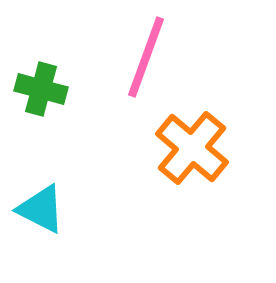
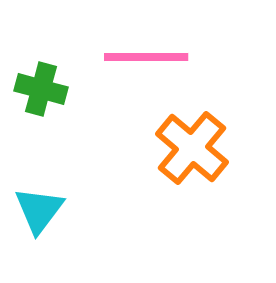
pink line: rotated 70 degrees clockwise
cyan triangle: moved 2 px left, 1 px down; rotated 40 degrees clockwise
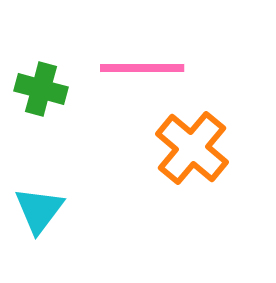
pink line: moved 4 px left, 11 px down
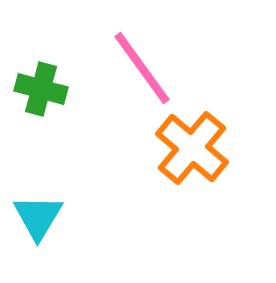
pink line: rotated 54 degrees clockwise
cyan triangle: moved 1 px left, 7 px down; rotated 6 degrees counterclockwise
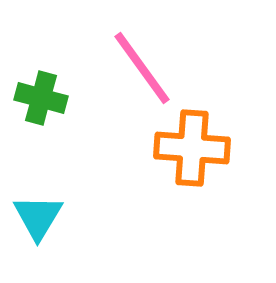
green cross: moved 9 px down
orange cross: rotated 36 degrees counterclockwise
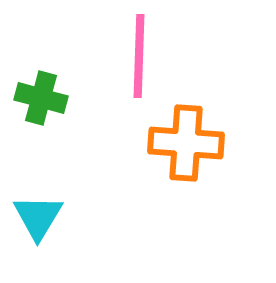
pink line: moved 3 px left, 12 px up; rotated 38 degrees clockwise
orange cross: moved 6 px left, 5 px up
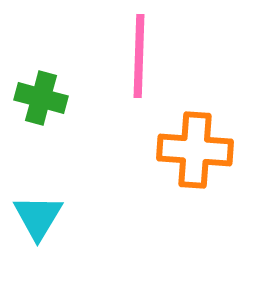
orange cross: moved 9 px right, 7 px down
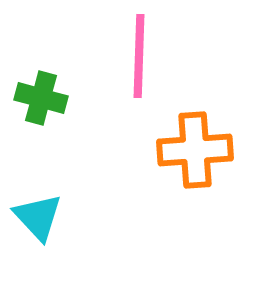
orange cross: rotated 8 degrees counterclockwise
cyan triangle: rotated 14 degrees counterclockwise
